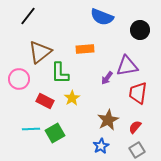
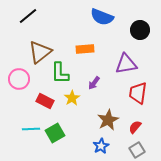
black line: rotated 12 degrees clockwise
purple triangle: moved 1 px left, 2 px up
purple arrow: moved 13 px left, 5 px down
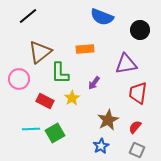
gray square: rotated 35 degrees counterclockwise
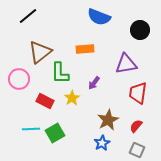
blue semicircle: moved 3 px left
red semicircle: moved 1 px right, 1 px up
blue star: moved 1 px right, 3 px up
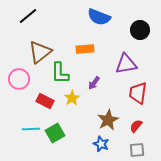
blue star: moved 1 px left, 1 px down; rotated 21 degrees counterclockwise
gray square: rotated 28 degrees counterclockwise
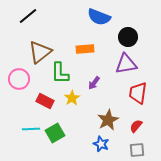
black circle: moved 12 px left, 7 px down
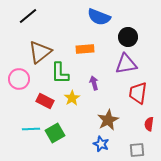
purple arrow: rotated 128 degrees clockwise
red semicircle: moved 13 px right, 2 px up; rotated 32 degrees counterclockwise
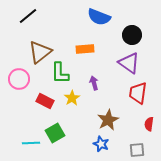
black circle: moved 4 px right, 2 px up
purple triangle: moved 3 px right, 1 px up; rotated 45 degrees clockwise
cyan line: moved 14 px down
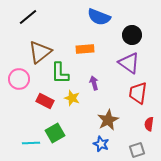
black line: moved 1 px down
yellow star: rotated 21 degrees counterclockwise
gray square: rotated 14 degrees counterclockwise
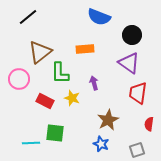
green square: rotated 36 degrees clockwise
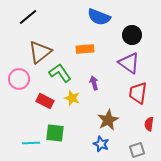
green L-shape: rotated 145 degrees clockwise
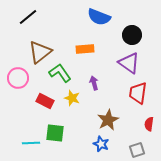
pink circle: moved 1 px left, 1 px up
